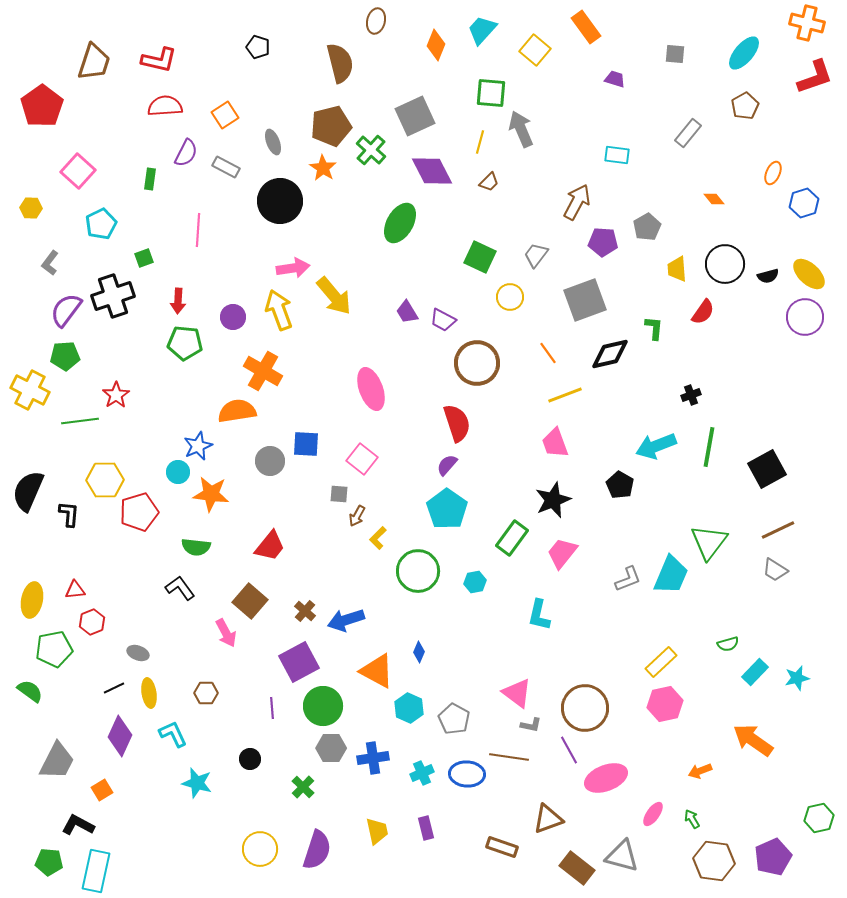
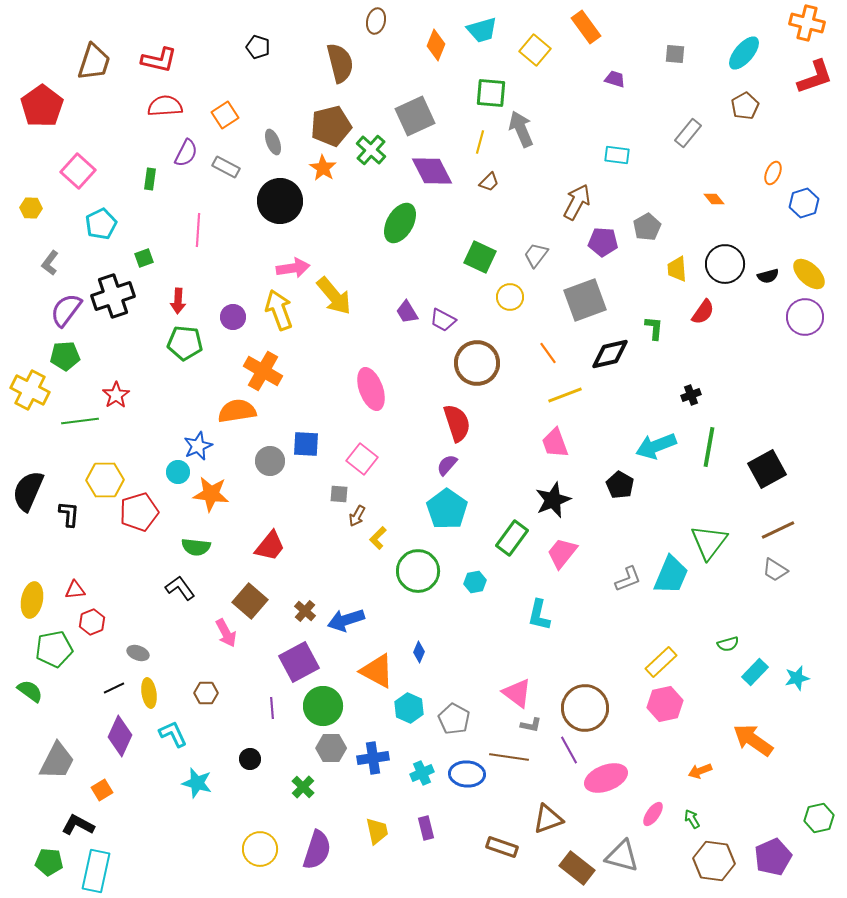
cyan trapezoid at (482, 30): rotated 148 degrees counterclockwise
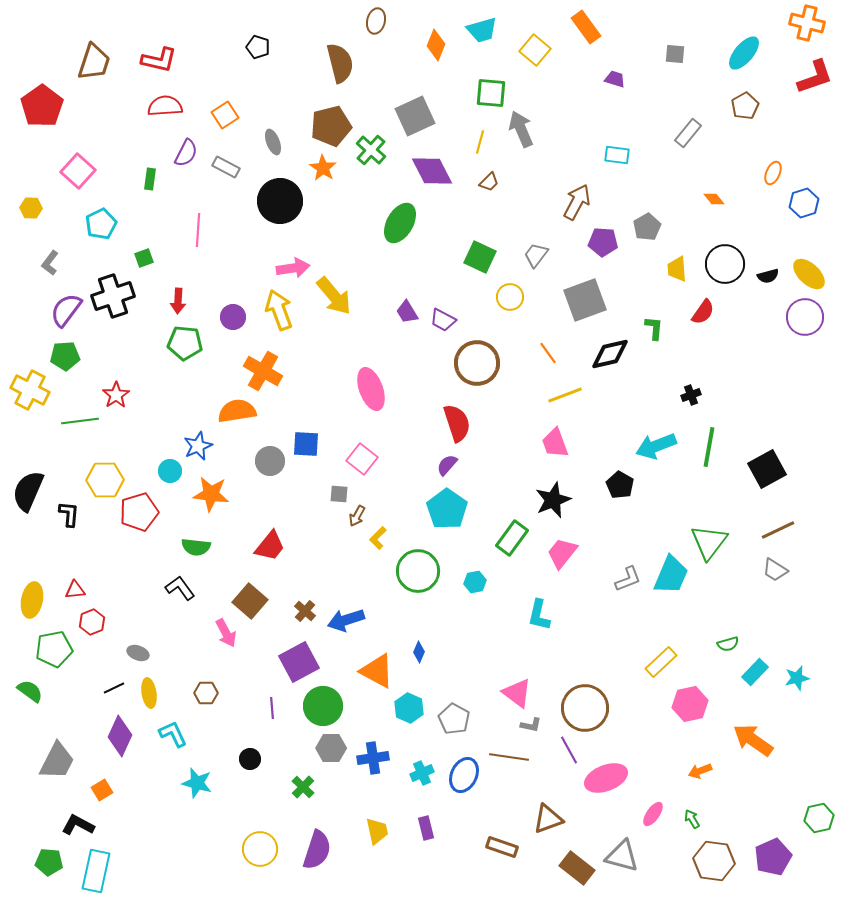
cyan circle at (178, 472): moved 8 px left, 1 px up
pink hexagon at (665, 704): moved 25 px right
blue ellipse at (467, 774): moved 3 px left, 1 px down; rotated 68 degrees counterclockwise
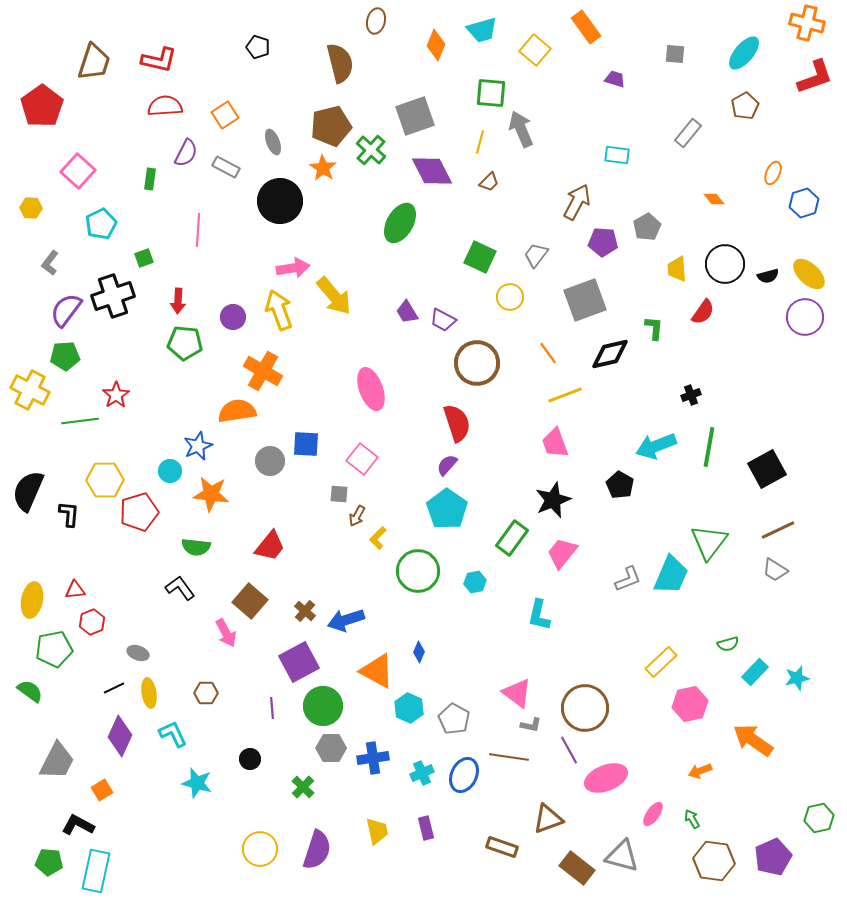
gray square at (415, 116): rotated 6 degrees clockwise
